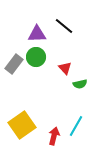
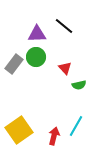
green semicircle: moved 1 px left, 1 px down
yellow square: moved 3 px left, 5 px down
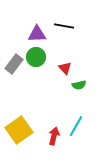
black line: rotated 30 degrees counterclockwise
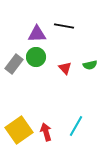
green semicircle: moved 11 px right, 20 px up
red arrow: moved 8 px left, 4 px up; rotated 30 degrees counterclockwise
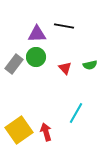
cyan line: moved 13 px up
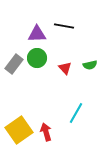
green circle: moved 1 px right, 1 px down
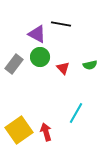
black line: moved 3 px left, 2 px up
purple triangle: rotated 30 degrees clockwise
green circle: moved 3 px right, 1 px up
red triangle: moved 2 px left
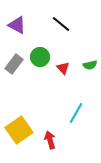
black line: rotated 30 degrees clockwise
purple triangle: moved 20 px left, 9 px up
red arrow: moved 4 px right, 8 px down
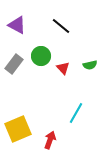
black line: moved 2 px down
green circle: moved 1 px right, 1 px up
yellow square: moved 1 px left, 1 px up; rotated 12 degrees clockwise
red arrow: rotated 36 degrees clockwise
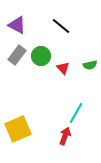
gray rectangle: moved 3 px right, 9 px up
red arrow: moved 15 px right, 4 px up
